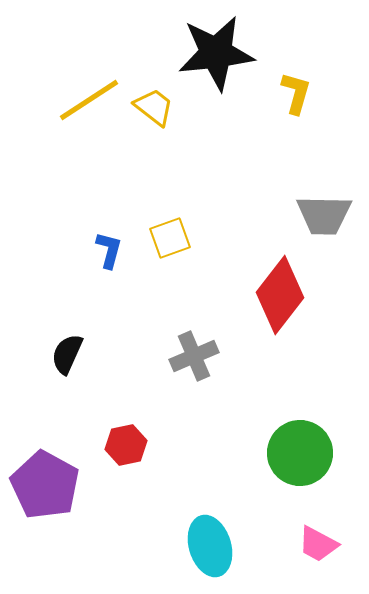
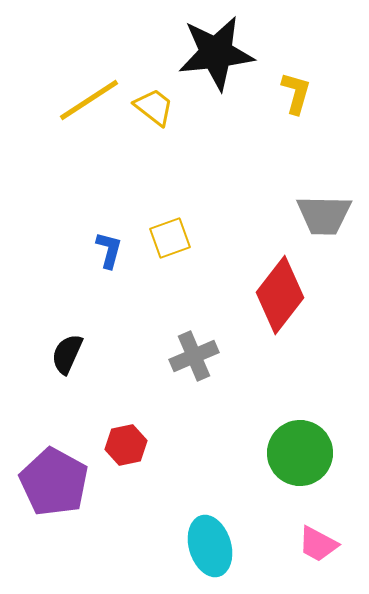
purple pentagon: moved 9 px right, 3 px up
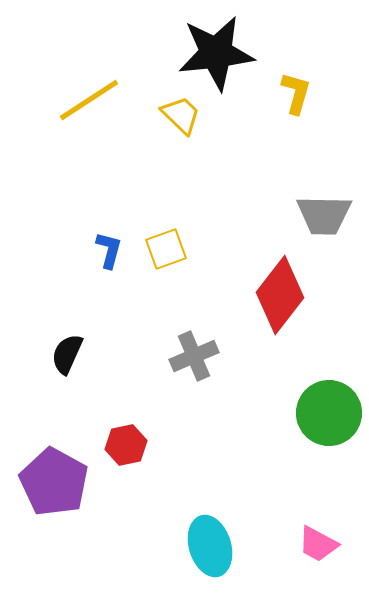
yellow trapezoid: moved 27 px right, 8 px down; rotated 6 degrees clockwise
yellow square: moved 4 px left, 11 px down
green circle: moved 29 px right, 40 px up
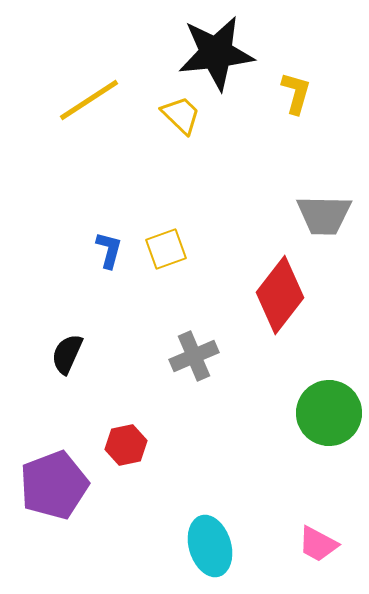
purple pentagon: moved 3 px down; rotated 22 degrees clockwise
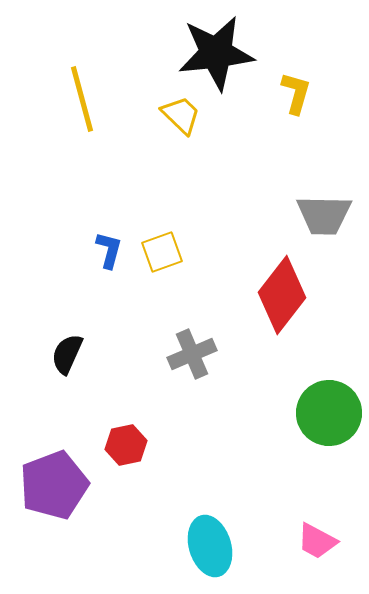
yellow line: moved 7 px left, 1 px up; rotated 72 degrees counterclockwise
yellow square: moved 4 px left, 3 px down
red diamond: moved 2 px right
gray cross: moved 2 px left, 2 px up
pink trapezoid: moved 1 px left, 3 px up
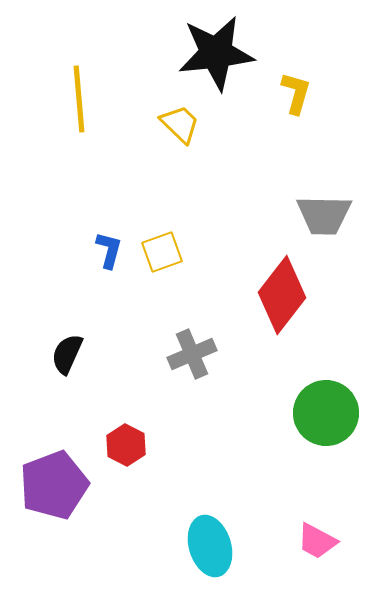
yellow line: moved 3 px left; rotated 10 degrees clockwise
yellow trapezoid: moved 1 px left, 9 px down
green circle: moved 3 px left
red hexagon: rotated 21 degrees counterclockwise
